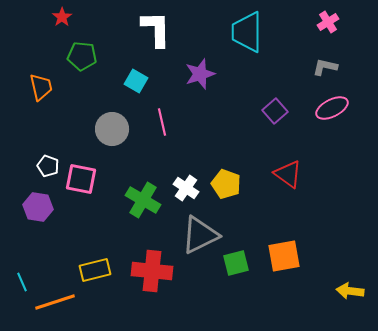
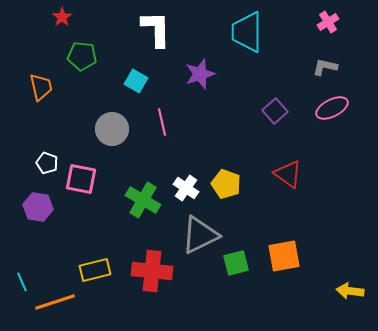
white pentagon: moved 1 px left, 3 px up
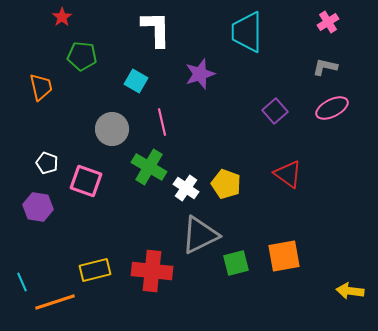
pink square: moved 5 px right, 2 px down; rotated 8 degrees clockwise
green cross: moved 6 px right, 33 px up
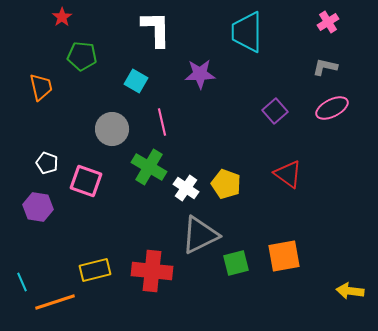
purple star: rotated 16 degrees clockwise
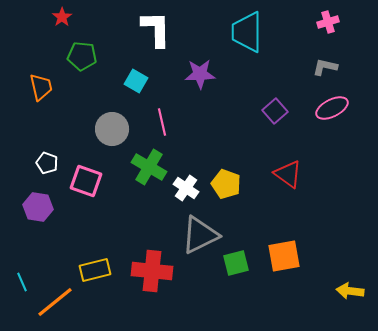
pink cross: rotated 15 degrees clockwise
orange line: rotated 21 degrees counterclockwise
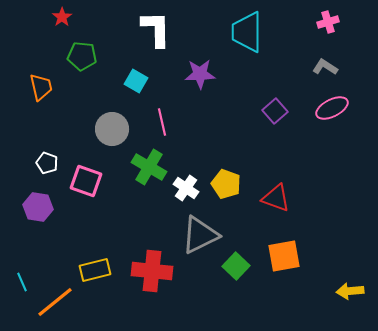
gray L-shape: rotated 20 degrees clockwise
red triangle: moved 12 px left, 24 px down; rotated 16 degrees counterclockwise
green square: moved 3 px down; rotated 32 degrees counterclockwise
yellow arrow: rotated 12 degrees counterclockwise
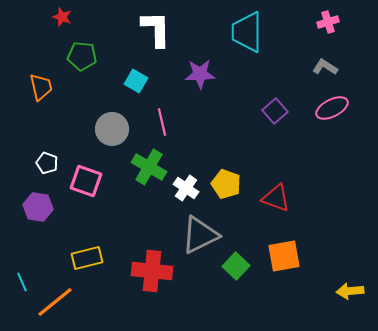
red star: rotated 18 degrees counterclockwise
yellow rectangle: moved 8 px left, 12 px up
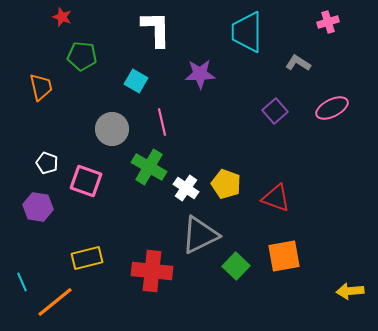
gray L-shape: moved 27 px left, 4 px up
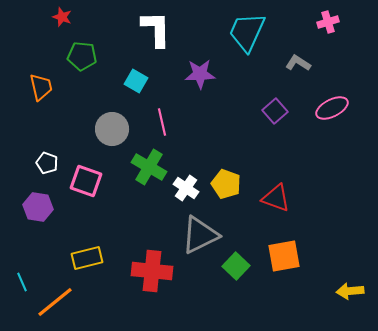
cyan trapezoid: rotated 24 degrees clockwise
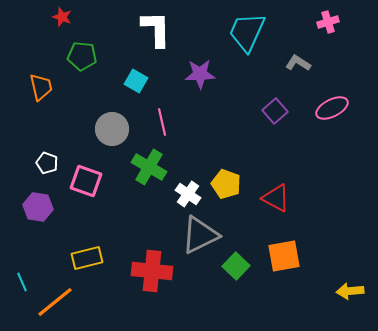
white cross: moved 2 px right, 6 px down
red triangle: rotated 8 degrees clockwise
